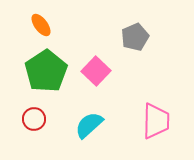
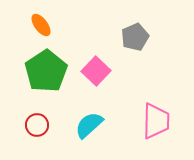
red circle: moved 3 px right, 6 px down
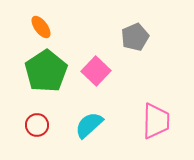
orange ellipse: moved 2 px down
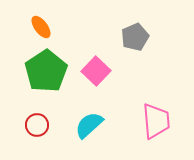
pink trapezoid: rotated 6 degrees counterclockwise
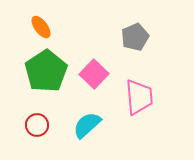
pink square: moved 2 px left, 3 px down
pink trapezoid: moved 17 px left, 24 px up
cyan semicircle: moved 2 px left
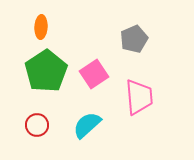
orange ellipse: rotated 40 degrees clockwise
gray pentagon: moved 1 px left, 2 px down
pink square: rotated 12 degrees clockwise
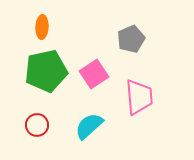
orange ellipse: moved 1 px right
gray pentagon: moved 3 px left
green pentagon: rotated 21 degrees clockwise
cyan semicircle: moved 2 px right, 1 px down
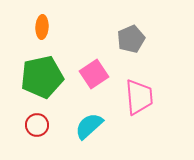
green pentagon: moved 4 px left, 6 px down
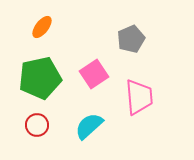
orange ellipse: rotated 35 degrees clockwise
green pentagon: moved 2 px left, 1 px down
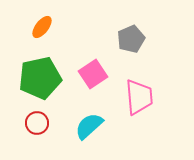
pink square: moved 1 px left
red circle: moved 2 px up
